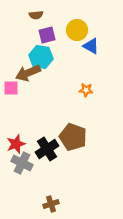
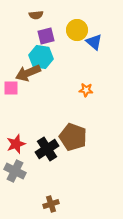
purple square: moved 1 px left, 1 px down
blue triangle: moved 3 px right, 4 px up; rotated 12 degrees clockwise
gray cross: moved 7 px left, 8 px down
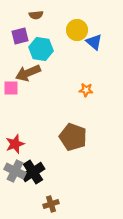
purple square: moved 26 px left
cyan hexagon: moved 8 px up
red star: moved 1 px left
black cross: moved 14 px left, 23 px down
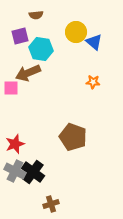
yellow circle: moved 1 px left, 2 px down
orange star: moved 7 px right, 8 px up
black cross: rotated 20 degrees counterclockwise
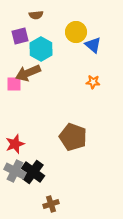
blue triangle: moved 1 px left, 3 px down
cyan hexagon: rotated 20 degrees clockwise
pink square: moved 3 px right, 4 px up
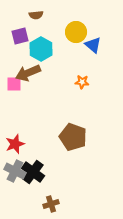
orange star: moved 11 px left
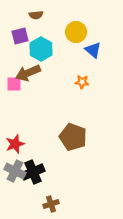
blue triangle: moved 5 px down
black cross: rotated 30 degrees clockwise
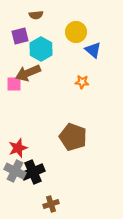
red star: moved 3 px right, 4 px down
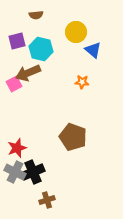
purple square: moved 3 px left, 5 px down
cyan hexagon: rotated 15 degrees counterclockwise
pink square: rotated 28 degrees counterclockwise
red star: moved 1 px left
gray cross: moved 1 px down
brown cross: moved 4 px left, 4 px up
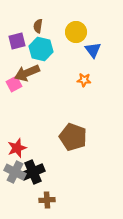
brown semicircle: moved 2 px right, 11 px down; rotated 104 degrees clockwise
blue triangle: rotated 12 degrees clockwise
brown arrow: moved 1 px left
orange star: moved 2 px right, 2 px up
brown cross: rotated 14 degrees clockwise
